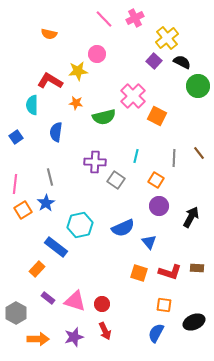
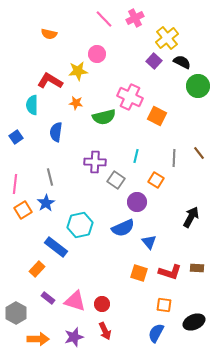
pink cross at (133, 96): moved 3 px left, 1 px down; rotated 20 degrees counterclockwise
purple circle at (159, 206): moved 22 px left, 4 px up
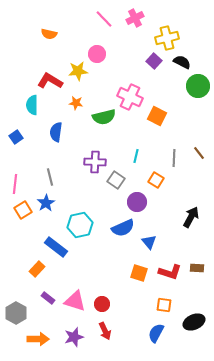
yellow cross at (167, 38): rotated 25 degrees clockwise
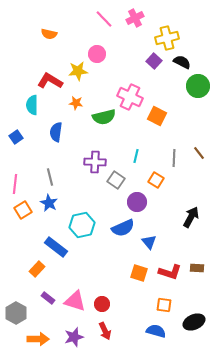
blue star at (46, 203): moved 3 px right; rotated 12 degrees counterclockwise
cyan hexagon at (80, 225): moved 2 px right
blue semicircle at (156, 333): moved 2 px up; rotated 78 degrees clockwise
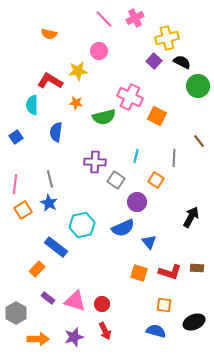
pink circle at (97, 54): moved 2 px right, 3 px up
brown line at (199, 153): moved 12 px up
gray line at (50, 177): moved 2 px down
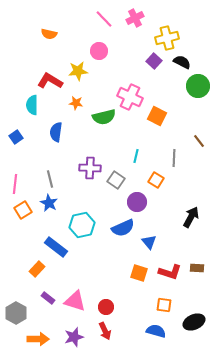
purple cross at (95, 162): moved 5 px left, 6 px down
red circle at (102, 304): moved 4 px right, 3 px down
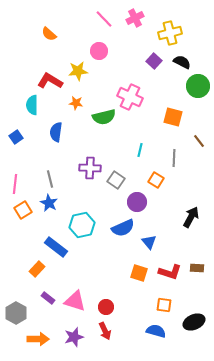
orange semicircle at (49, 34): rotated 28 degrees clockwise
yellow cross at (167, 38): moved 3 px right, 5 px up
orange square at (157, 116): moved 16 px right, 1 px down; rotated 12 degrees counterclockwise
cyan line at (136, 156): moved 4 px right, 6 px up
